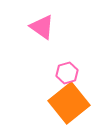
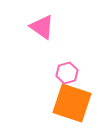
orange square: moved 3 px right; rotated 33 degrees counterclockwise
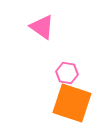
pink hexagon: rotated 25 degrees clockwise
